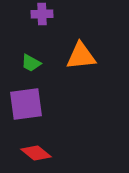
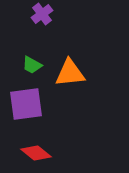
purple cross: rotated 35 degrees counterclockwise
orange triangle: moved 11 px left, 17 px down
green trapezoid: moved 1 px right, 2 px down
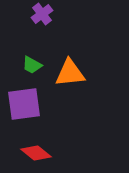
purple square: moved 2 px left
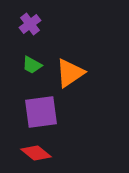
purple cross: moved 12 px left, 10 px down
orange triangle: rotated 28 degrees counterclockwise
purple square: moved 17 px right, 8 px down
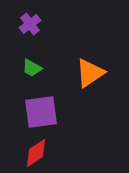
green trapezoid: moved 3 px down
orange triangle: moved 20 px right
red diamond: rotated 72 degrees counterclockwise
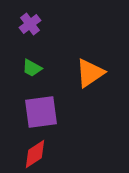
red diamond: moved 1 px left, 1 px down
